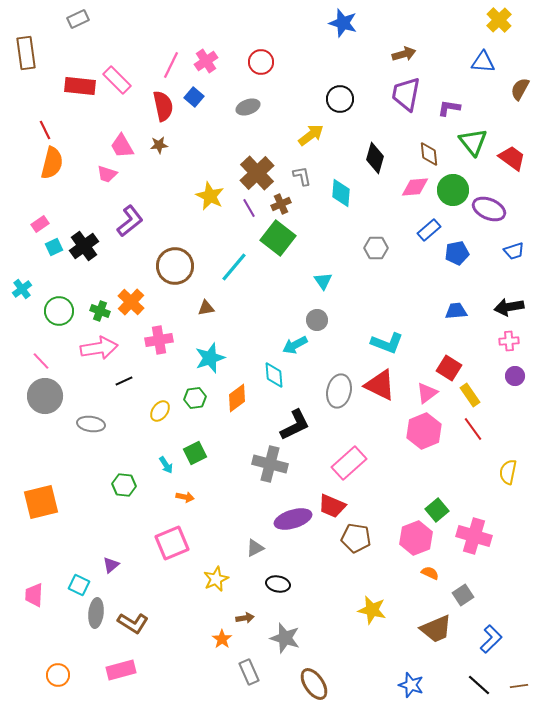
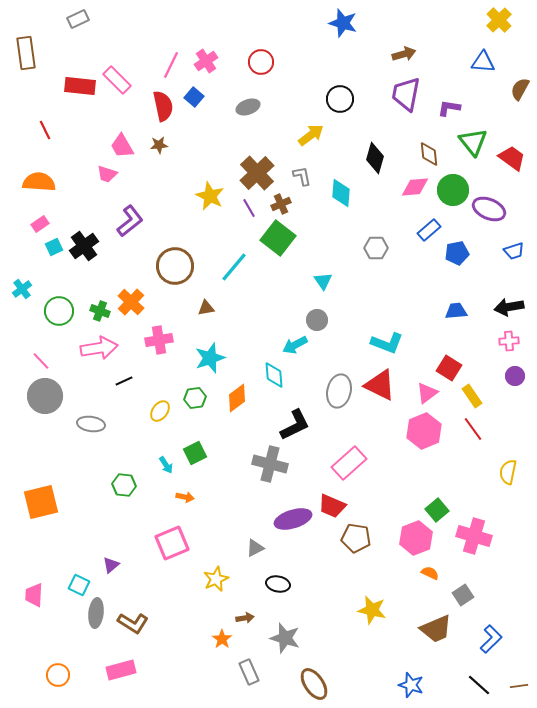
orange semicircle at (52, 163): moved 13 px left, 19 px down; rotated 100 degrees counterclockwise
yellow rectangle at (470, 395): moved 2 px right, 1 px down
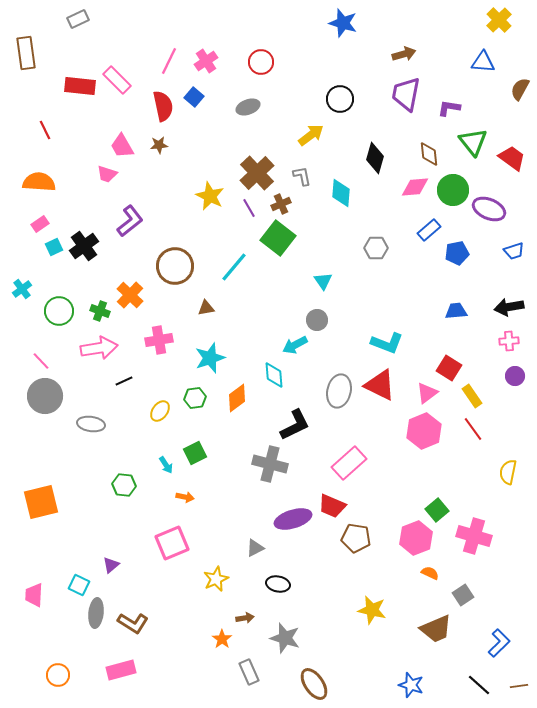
pink line at (171, 65): moved 2 px left, 4 px up
orange cross at (131, 302): moved 1 px left, 7 px up
blue L-shape at (491, 639): moved 8 px right, 4 px down
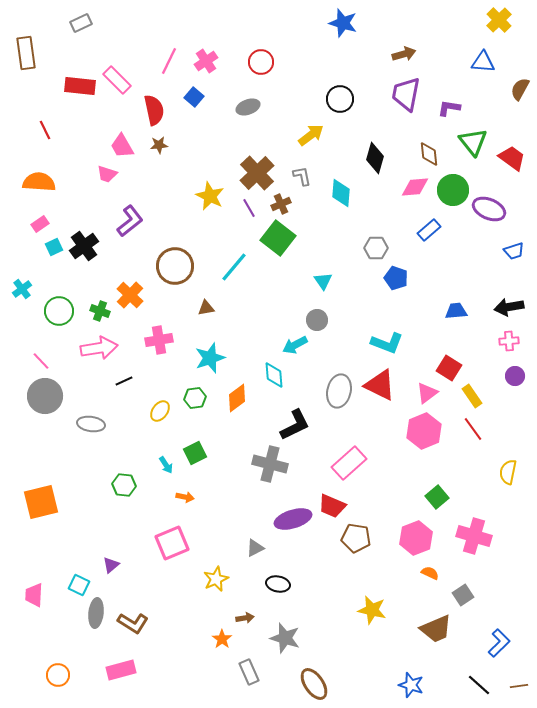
gray rectangle at (78, 19): moved 3 px right, 4 px down
red semicircle at (163, 106): moved 9 px left, 4 px down
blue pentagon at (457, 253): moved 61 px left, 25 px down; rotated 30 degrees clockwise
green square at (437, 510): moved 13 px up
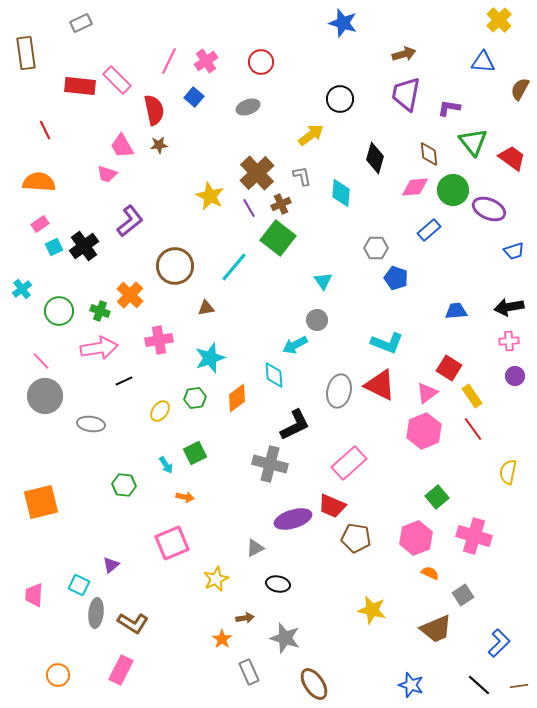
pink rectangle at (121, 670): rotated 48 degrees counterclockwise
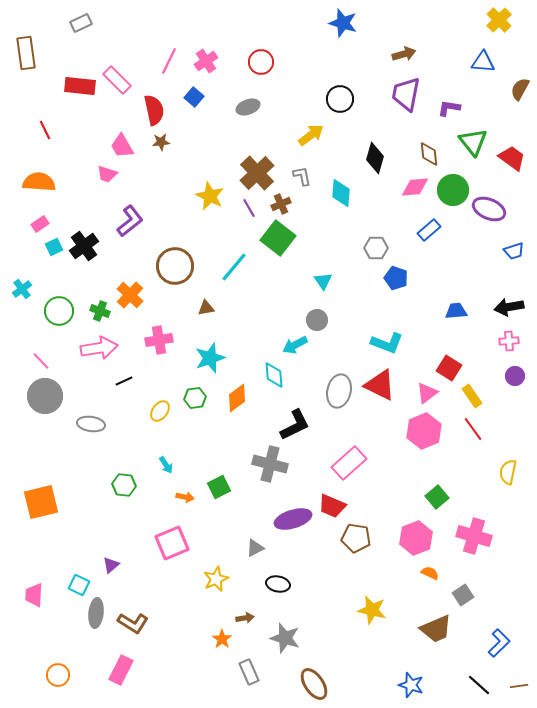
brown star at (159, 145): moved 2 px right, 3 px up
green square at (195, 453): moved 24 px right, 34 px down
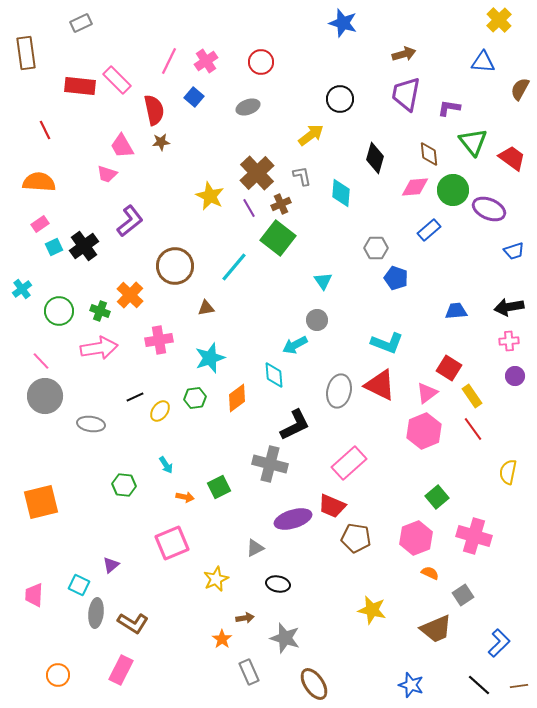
black line at (124, 381): moved 11 px right, 16 px down
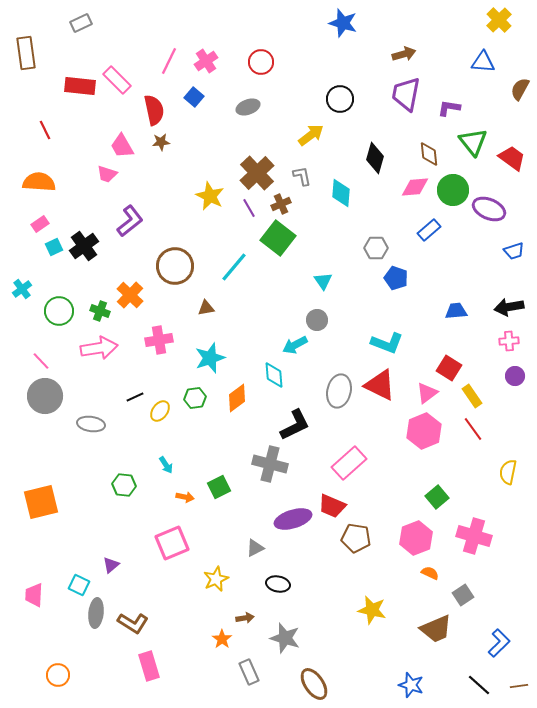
pink rectangle at (121, 670): moved 28 px right, 4 px up; rotated 44 degrees counterclockwise
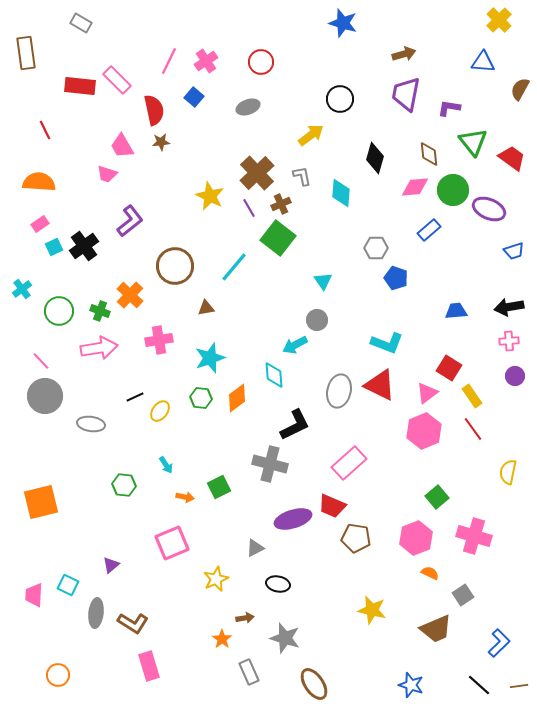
gray rectangle at (81, 23): rotated 55 degrees clockwise
green hexagon at (195, 398): moved 6 px right; rotated 15 degrees clockwise
cyan square at (79, 585): moved 11 px left
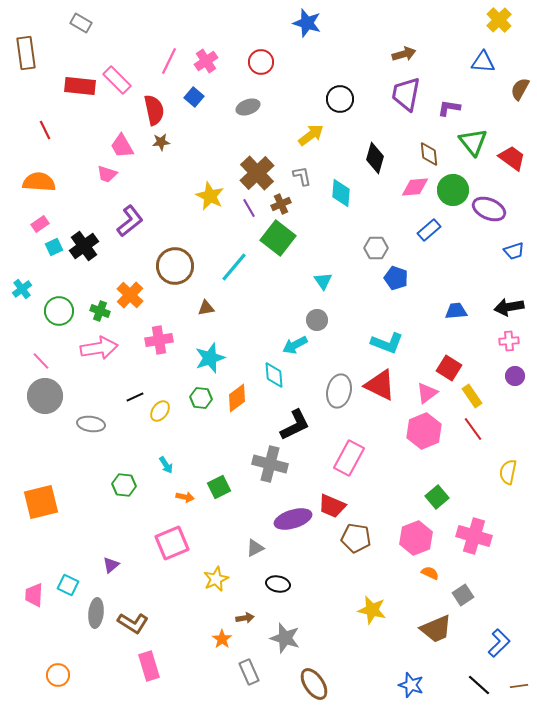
blue star at (343, 23): moved 36 px left
pink rectangle at (349, 463): moved 5 px up; rotated 20 degrees counterclockwise
